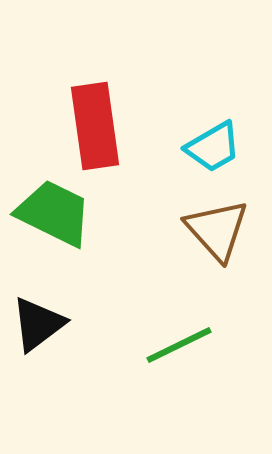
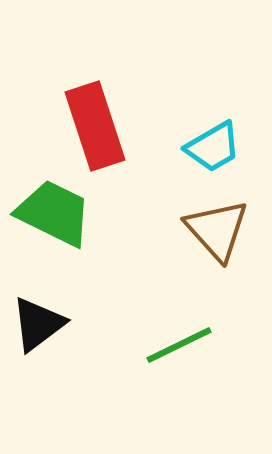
red rectangle: rotated 10 degrees counterclockwise
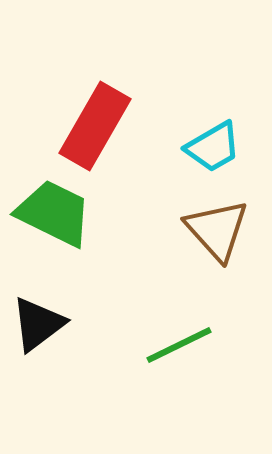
red rectangle: rotated 48 degrees clockwise
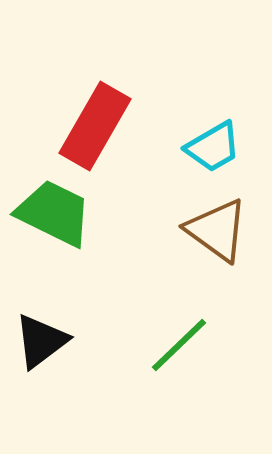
brown triangle: rotated 12 degrees counterclockwise
black triangle: moved 3 px right, 17 px down
green line: rotated 18 degrees counterclockwise
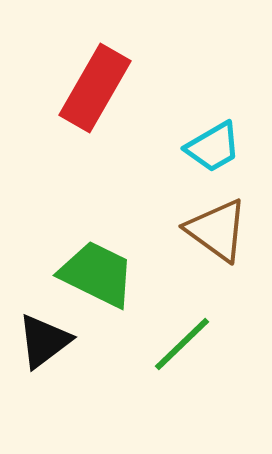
red rectangle: moved 38 px up
green trapezoid: moved 43 px right, 61 px down
black triangle: moved 3 px right
green line: moved 3 px right, 1 px up
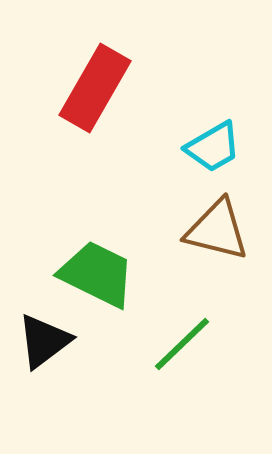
brown triangle: rotated 22 degrees counterclockwise
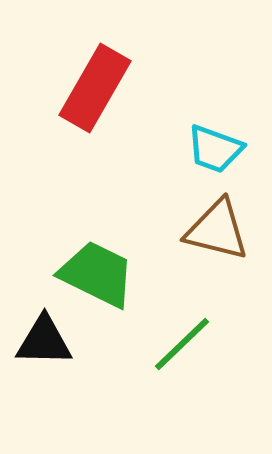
cyan trapezoid: moved 2 px right, 2 px down; rotated 50 degrees clockwise
black triangle: rotated 38 degrees clockwise
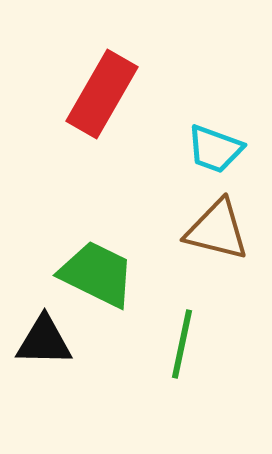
red rectangle: moved 7 px right, 6 px down
green line: rotated 34 degrees counterclockwise
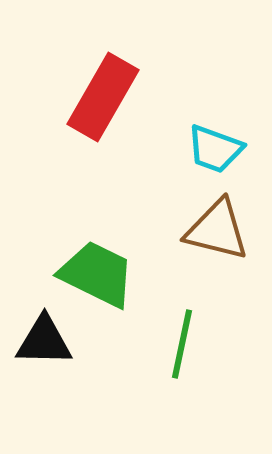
red rectangle: moved 1 px right, 3 px down
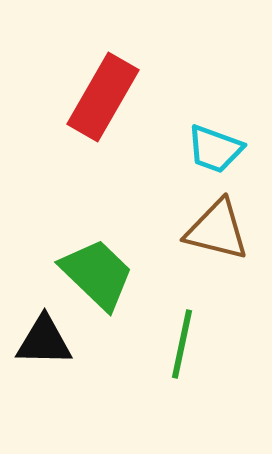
green trapezoid: rotated 18 degrees clockwise
